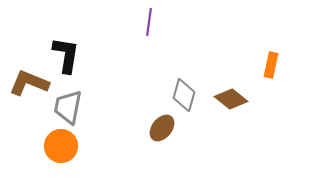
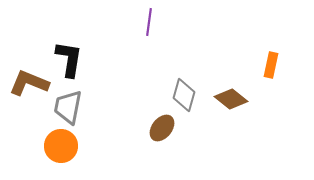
black L-shape: moved 3 px right, 4 px down
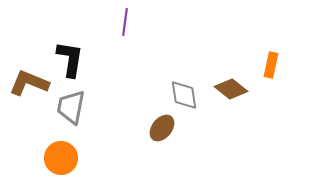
purple line: moved 24 px left
black L-shape: moved 1 px right
gray diamond: rotated 24 degrees counterclockwise
brown diamond: moved 10 px up
gray trapezoid: moved 3 px right
orange circle: moved 12 px down
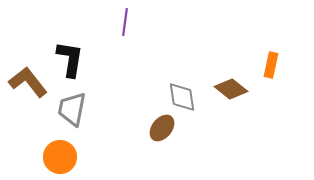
brown L-shape: moved 1 px left, 1 px up; rotated 30 degrees clockwise
gray diamond: moved 2 px left, 2 px down
gray trapezoid: moved 1 px right, 2 px down
orange circle: moved 1 px left, 1 px up
